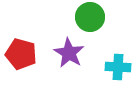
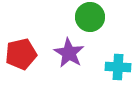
red pentagon: rotated 28 degrees counterclockwise
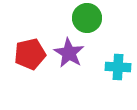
green circle: moved 3 px left, 1 px down
red pentagon: moved 9 px right
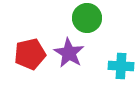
cyan cross: moved 3 px right, 1 px up
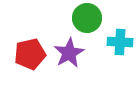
purple star: rotated 12 degrees clockwise
cyan cross: moved 1 px left, 24 px up
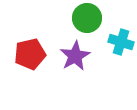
cyan cross: moved 1 px right; rotated 15 degrees clockwise
purple star: moved 6 px right, 3 px down
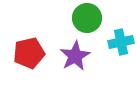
cyan cross: rotated 30 degrees counterclockwise
red pentagon: moved 1 px left, 1 px up
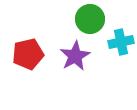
green circle: moved 3 px right, 1 px down
red pentagon: moved 1 px left, 1 px down
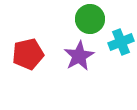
cyan cross: rotated 10 degrees counterclockwise
purple star: moved 4 px right
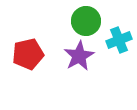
green circle: moved 4 px left, 2 px down
cyan cross: moved 2 px left, 2 px up
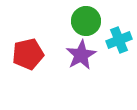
purple star: moved 2 px right, 1 px up
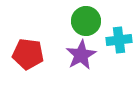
cyan cross: rotated 15 degrees clockwise
red pentagon: rotated 20 degrees clockwise
